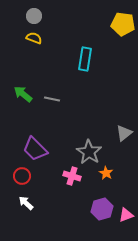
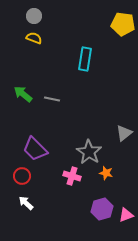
orange star: rotated 16 degrees counterclockwise
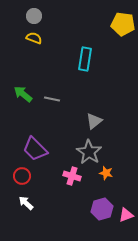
gray triangle: moved 30 px left, 12 px up
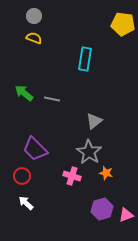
green arrow: moved 1 px right, 1 px up
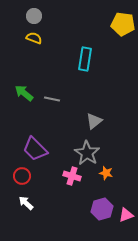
gray star: moved 2 px left, 1 px down
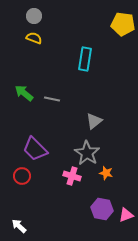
white arrow: moved 7 px left, 23 px down
purple hexagon: rotated 25 degrees clockwise
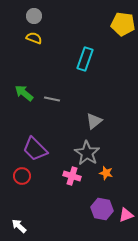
cyan rectangle: rotated 10 degrees clockwise
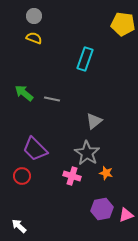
purple hexagon: rotated 20 degrees counterclockwise
